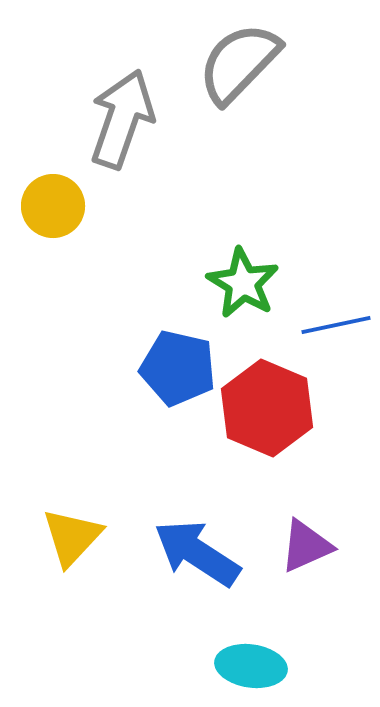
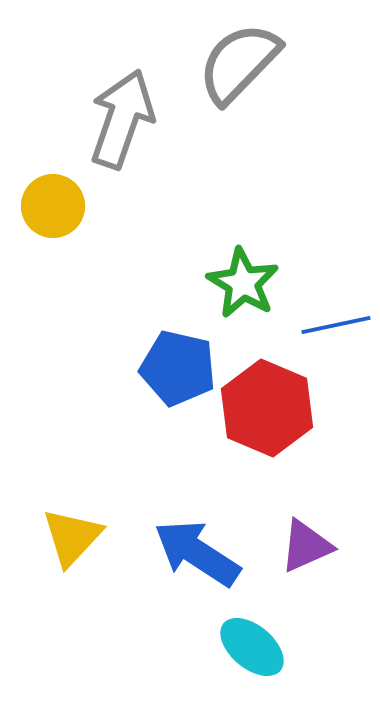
cyan ellipse: moved 1 px right, 19 px up; rotated 32 degrees clockwise
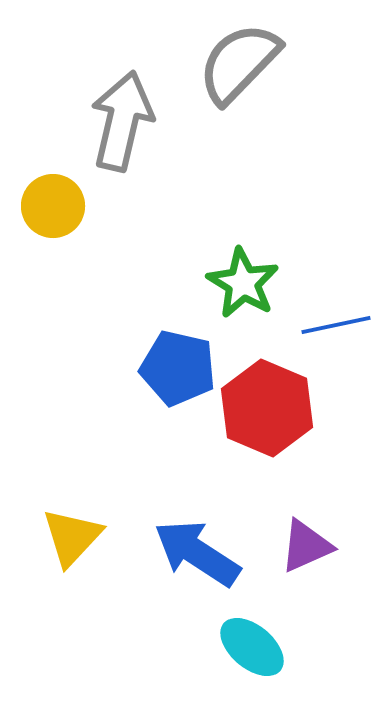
gray arrow: moved 2 px down; rotated 6 degrees counterclockwise
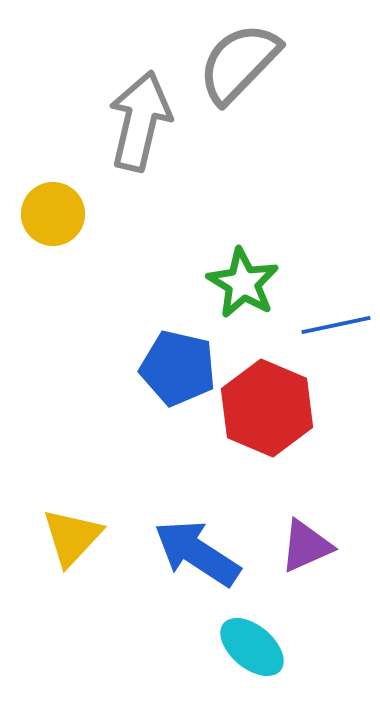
gray arrow: moved 18 px right
yellow circle: moved 8 px down
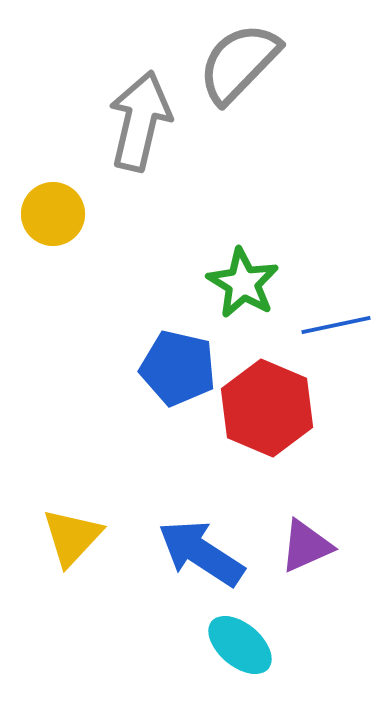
blue arrow: moved 4 px right
cyan ellipse: moved 12 px left, 2 px up
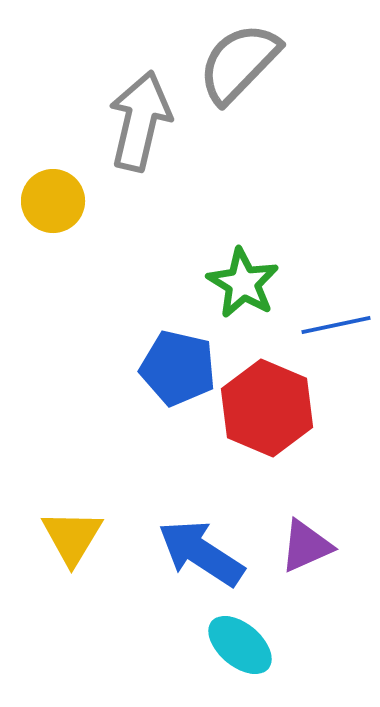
yellow circle: moved 13 px up
yellow triangle: rotated 12 degrees counterclockwise
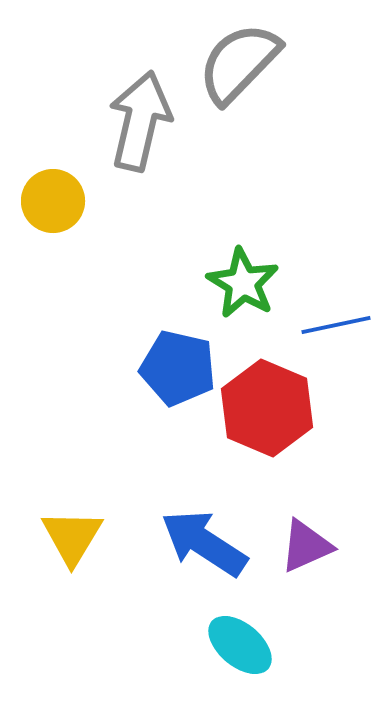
blue arrow: moved 3 px right, 10 px up
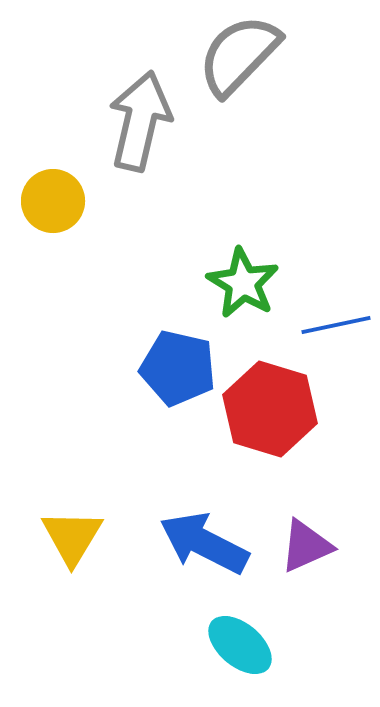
gray semicircle: moved 8 px up
red hexagon: moved 3 px right, 1 px down; rotated 6 degrees counterclockwise
blue arrow: rotated 6 degrees counterclockwise
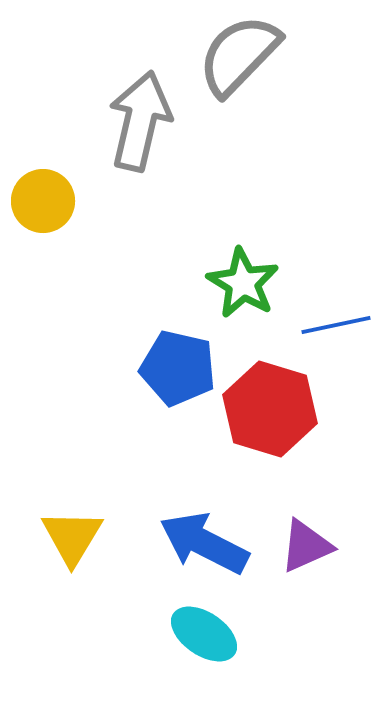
yellow circle: moved 10 px left
cyan ellipse: moved 36 px left, 11 px up; rotated 6 degrees counterclockwise
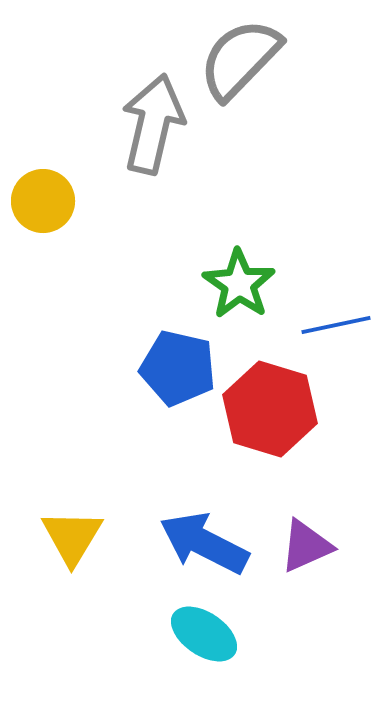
gray semicircle: moved 1 px right, 4 px down
gray arrow: moved 13 px right, 3 px down
green star: moved 4 px left, 1 px down; rotated 4 degrees clockwise
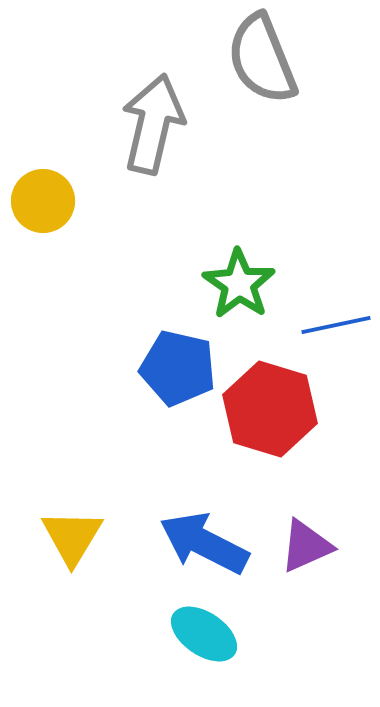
gray semicircle: moved 22 px right; rotated 66 degrees counterclockwise
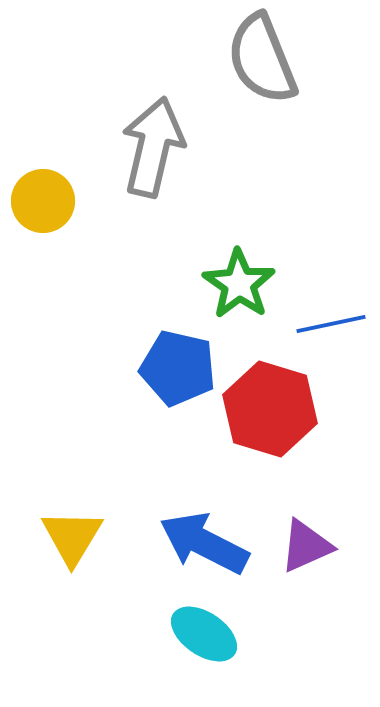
gray arrow: moved 23 px down
blue line: moved 5 px left, 1 px up
